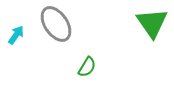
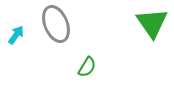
gray ellipse: rotated 12 degrees clockwise
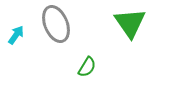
green triangle: moved 22 px left
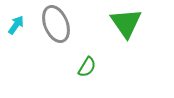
green triangle: moved 4 px left
cyan arrow: moved 10 px up
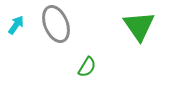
green triangle: moved 13 px right, 3 px down
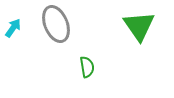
cyan arrow: moved 3 px left, 3 px down
green semicircle: rotated 40 degrees counterclockwise
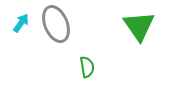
cyan arrow: moved 8 px right, 5 px up
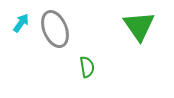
gray ellipse: moved 1 px left, 5 px down
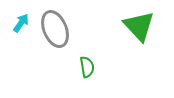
green triangle: rotated 8 degrees counterclockwise
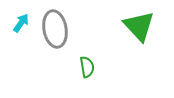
gray ellipse: rotated 12 degrees clockwise
